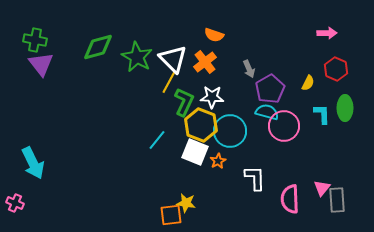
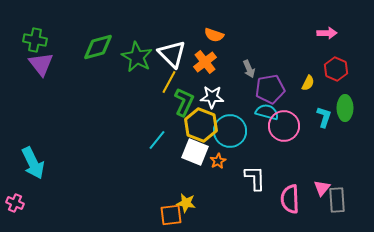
white triangle: moved 1 px left, 5 px up
purple pentagon: rotated 20 degrees clockwise
cyan L-shape: moved 2 px right, 3 px down; rotated 20 degrees clockwise
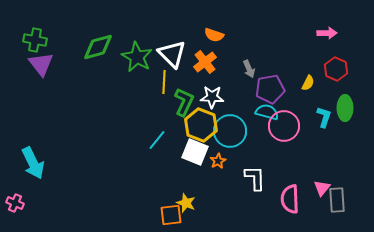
yellow line: moved 5 px left; rotated 25 degrees counterclockwise
yellow star: rotated 12 degrees clockwise
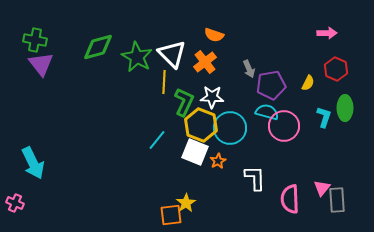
purple pentagon: moved 1 px right, 4 px up
cyan circle: moved 3 px up
yellow star: rotated 18 degrees clockwise
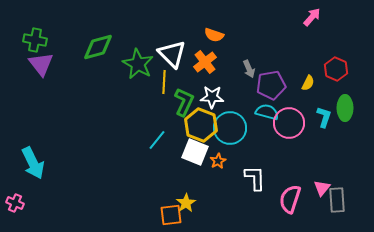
pink arrow: moved 15 px left, 16 px up; rotated 48 degrees counterclockwise
green star: moved 1 px right, 7 px down
pink circle: moved 5 px right, 3 px up
pink semicircle: rotated 20 degrees clockwise
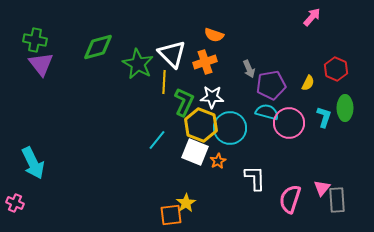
orange cross: rotated 20 degrees clockwise
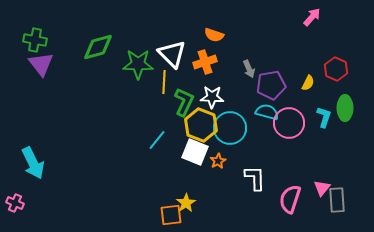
green star: rotated 28 degrees counterclockwise
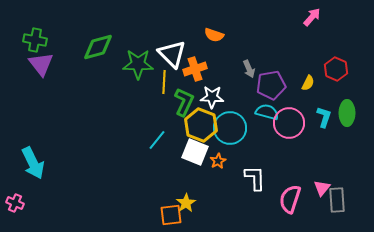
orange cross: moved 10 px left, 7 px down
green ellipse: moved 2 px right, 5 px down
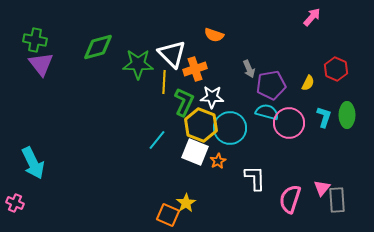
green ellipse: moved 2 px down
orange square: moved 3 px left; rotated 30 degrees clockwise
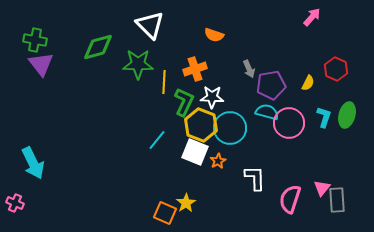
white triangle: moved 22 px left, 29 px up
green ellipse: rotated 15 degrees clockwise
orange square: moved 3 px left, 2 px up
